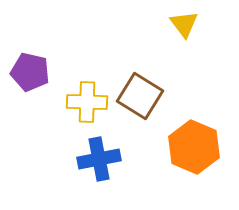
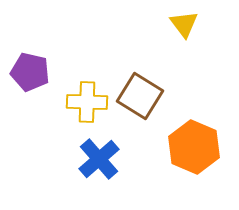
blue cross: rotated 30 degrees counterclockwise
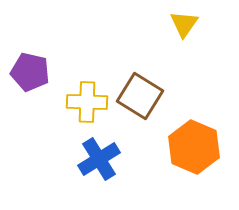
yellow triangle: rotated 12 degrees clockwise
blue cross: rotated 9 degrees clockwise
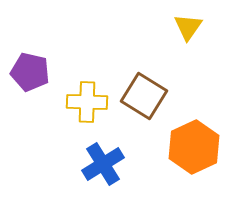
yellow triangle: moved 4 px right, 3 px down
brown square: moved 4 px right
orange hexagon: rotated 12 degrees clockwise
blue cross: moved 4 px right, 5 px down
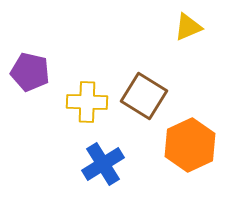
yellow triangle: rotated 32 degrees clockwise
orange hexagon: moved 4 px left, 2 px up
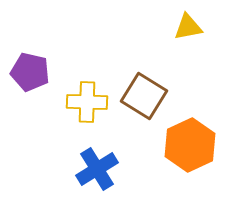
yellow triangle: rotated 12 degrees clockwise
blue cross: moved 6 px left, 5 px down
